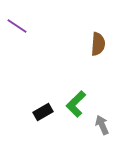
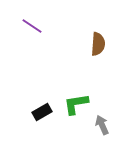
purple line: moved 15 px right
green L-shape: rotated 36 degrees clockwise
black rectangle: moved 1 px left
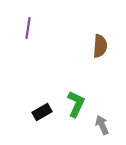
purple line: moved 4 px left, 2 px down; rotated 65 degrees clockwise
brown semicircle: moved 2 px right, 2 px down
green L-shape: rotated 124 degrees clockwise
